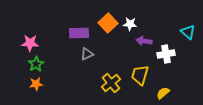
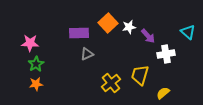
white star: moved 1 px left, 3 px down; rotated 16 degrees counterclockwise
purple arrow: moved 4 px right, 5 px up; rotated 140 degrees counterclockwise
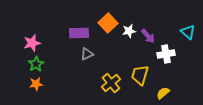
white star: moved 4 px down
pink star: moved 2 px right; rotated 18 degrees counterclockwise
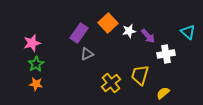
purple rectangle: rotated 54 degrees counterclockwise
orange star: rotated 16 degrees clockwise
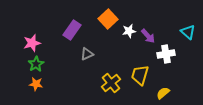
orange square: moved 4 px up
purple rectangle: moved 7 px left, 3 px up
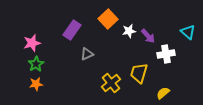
yellow trapezoid: moved 1 px left, 2 px up
orange star: rotated 16 degrees counterclockwise
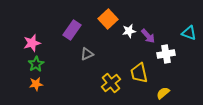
cyan triangle: moved 1 px right, 1 px down; rotated 21 degrees counterclockwise
yellow trapezoid: rotated 30 degrees counterclockwise
